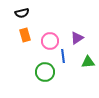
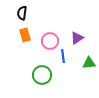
black semicircle: rotated 112 degrees clockwise
green triangle: moved 1 px right, 1 px down
green circle: moved 3 px left, 3 px down
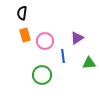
pink circle: moved 5 px left
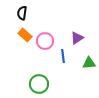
orange rectangle: rotated 32 degrees counterclockwise
green circle: moved 3 px left, 9 px down
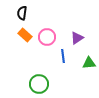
pink circle: moved 2 px right, 4 px up
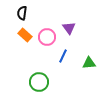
purple triangle: moved 8 px left, 10 px up; rotated 32 degrees counterclockwise
blue line: rotated 32 degrees clockwise
green circle: moved 2 px up
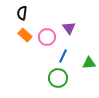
green circle: moved 19 px right, 4 px up
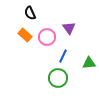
black semicircle: moved 8 px right; rotated 32 degrees counterclockwise
